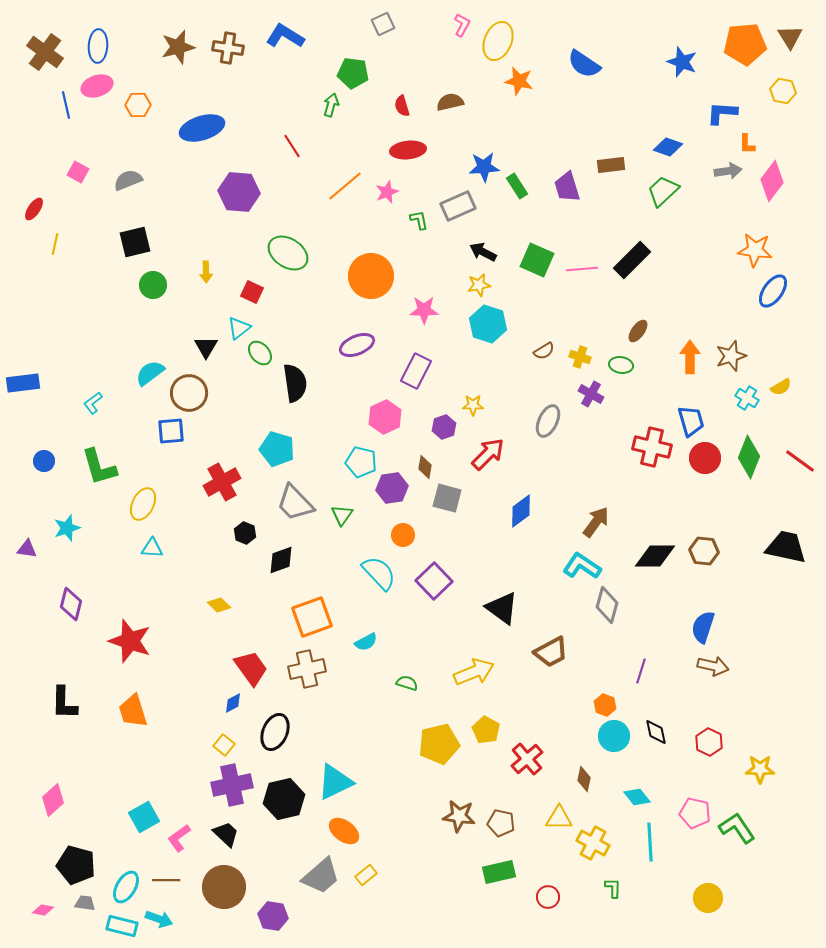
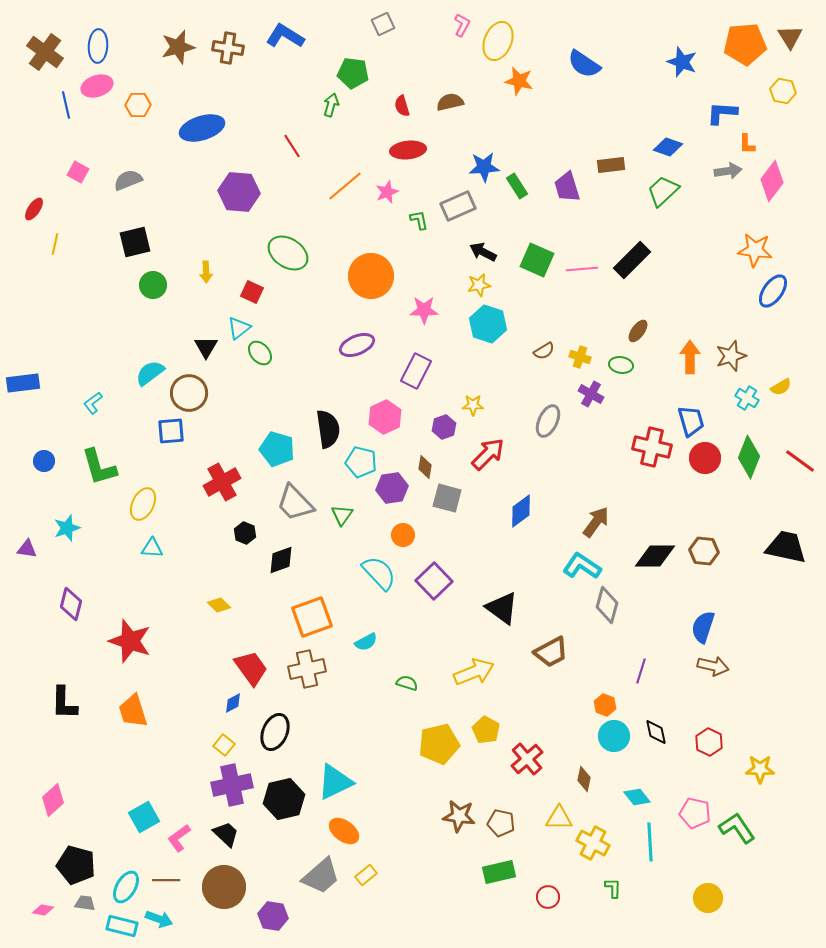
black semicircle at (295, 383): moved 33 px right, 46 px down
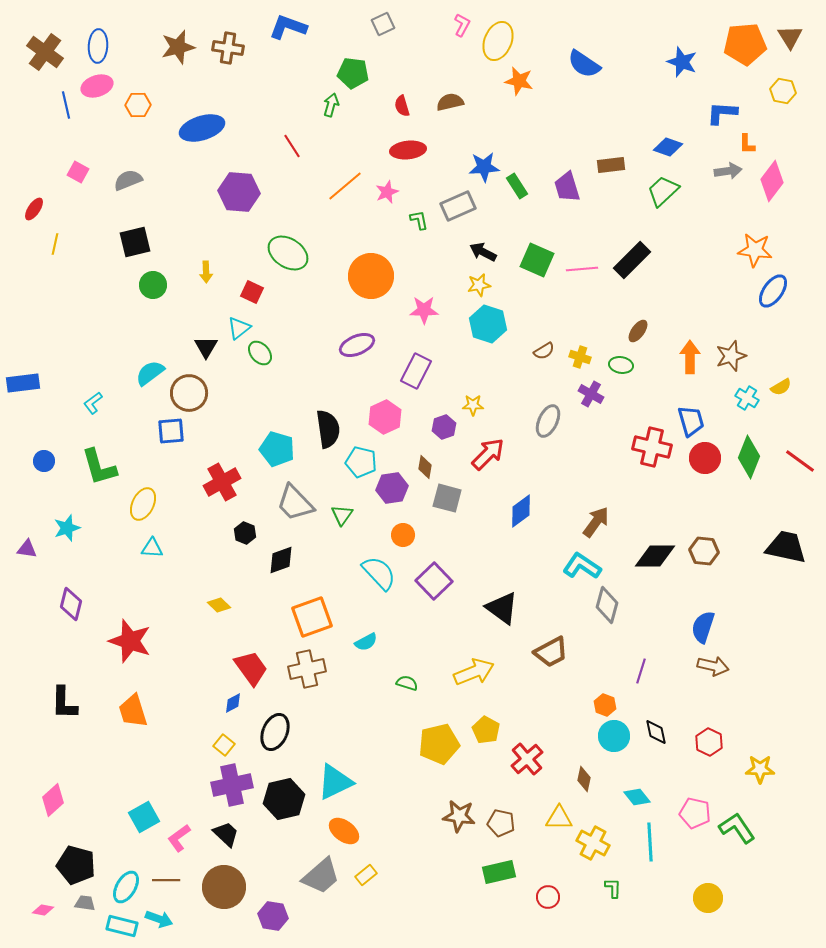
blue L-shape at (285, 36): moved 3 px right, 9 px up; rotated 12 degrees counterclockwise
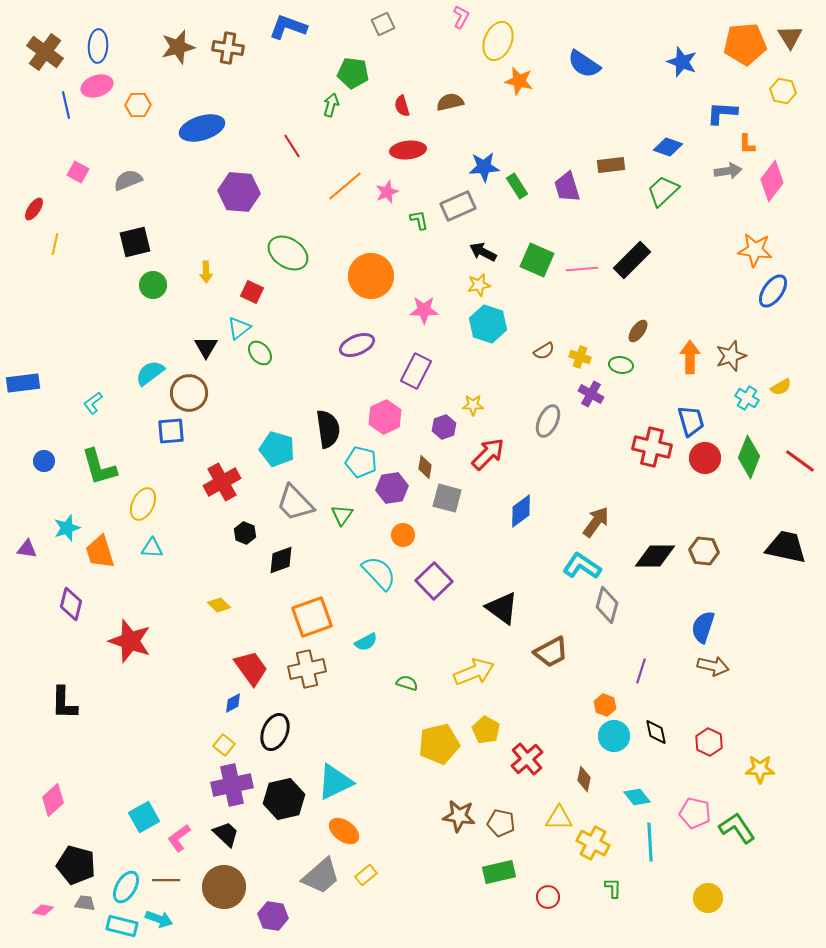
pink L-shape at (462, 25): moved 1 px left, 8 px up
orange trapezoid at (133, 711): moved 33 px left, 159 px up
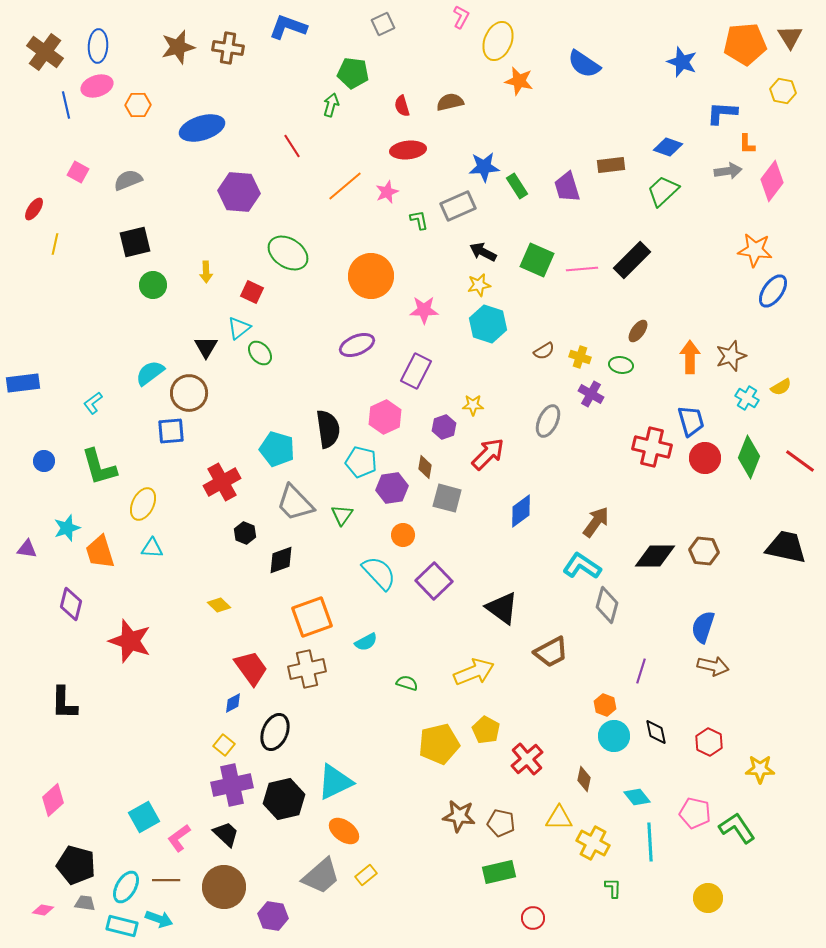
red circle at (548, 897): moved 15 px left, 21 px down
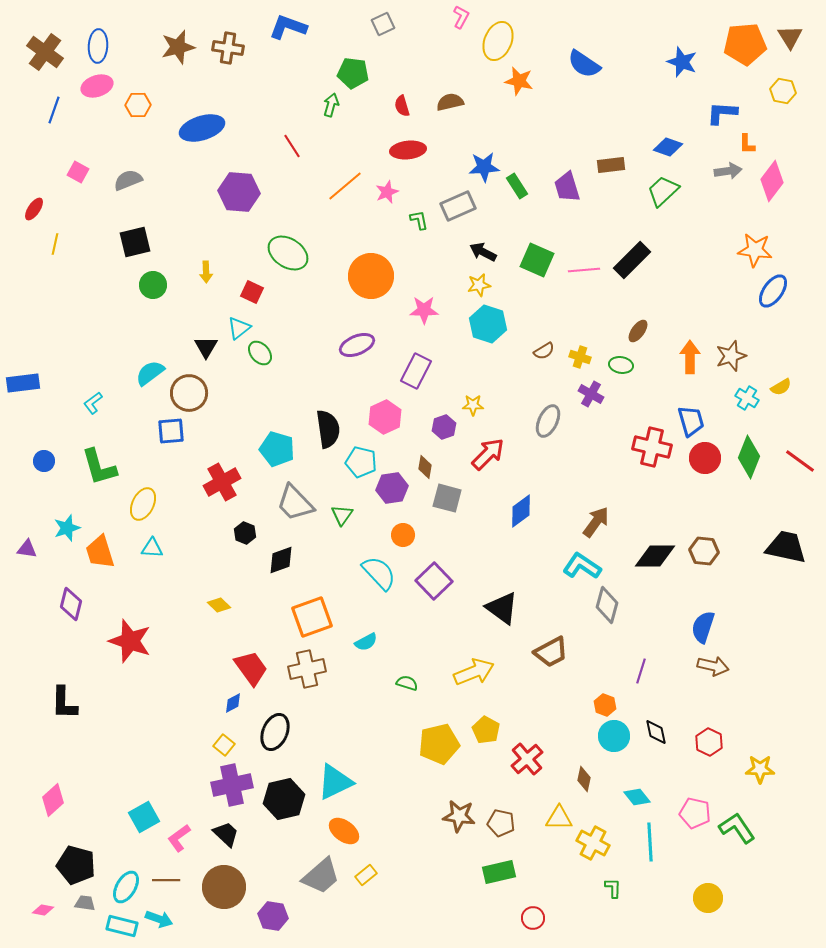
blue line at (66, 105): moved 12 px left, 5 px down; rotated 32 degrees clockwise
pink line at (582, 269): moved 2 px right, 1 px down
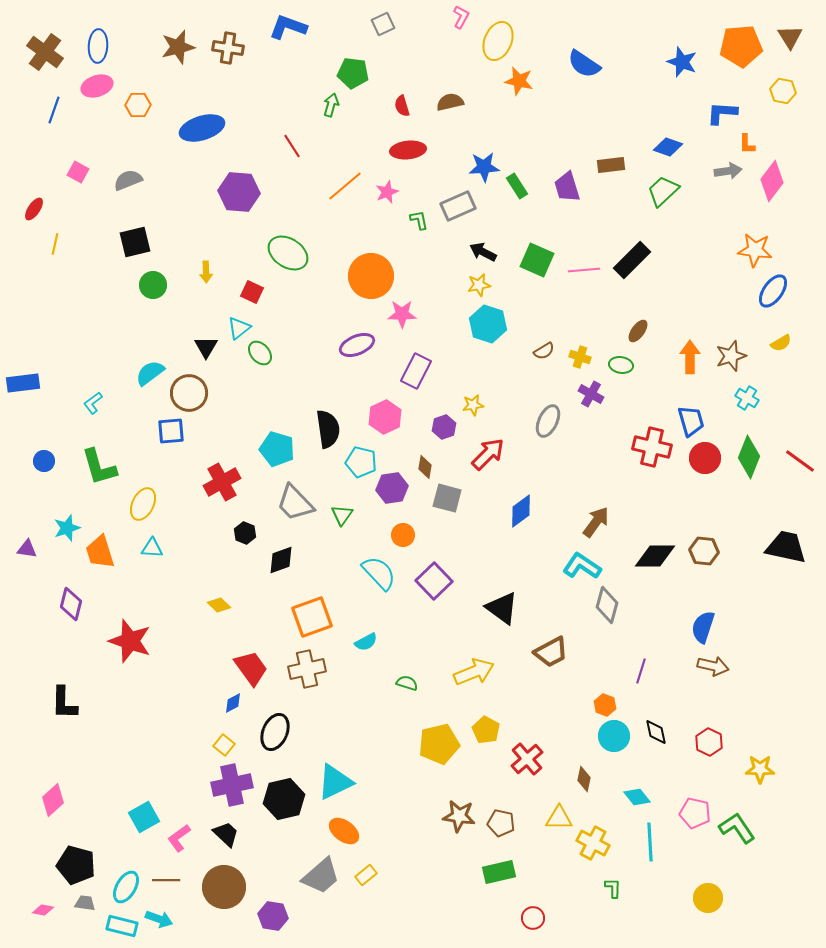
orange pentagon at (745, 44): moved 4 px left, 2 px down
pink star at (424, 310): moved 22 px left, 4 px down
yellow semicircle at (781, 387): moved 44 px up
yellow star at (473, 405): rotated 10 degrees counterclockwise
